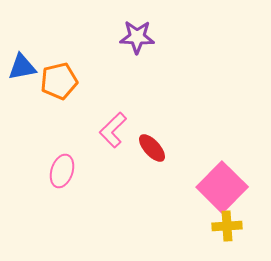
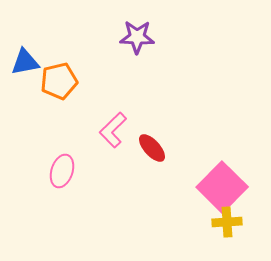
blue triangle: moved 3 px right, 5 px up
yellow cross: moved 4 px up
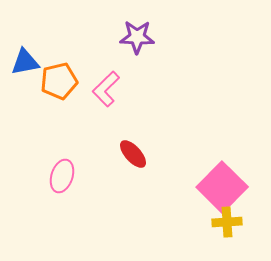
pink L-shape: moved 7 px left, 41 px up
red ellipse: moved 19 px left, 6 px down
pink ellipse: moved 5 px down
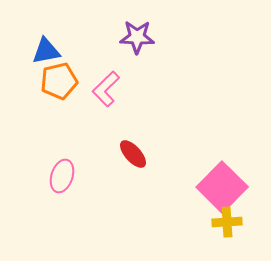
blue triangle: moved 21 px right, 11 px up
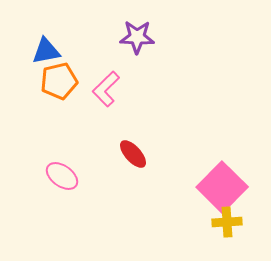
pink ellipse: rotated 72 degrees counterclockwise
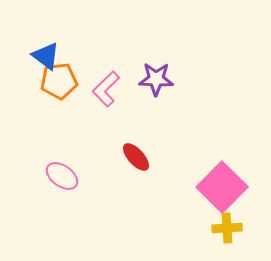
purple star: moved 19 px right, 42 px down
blue triangle: moved 5 px down; rotated 48 degrees clockwise
orange pentagon: rotated 6 degrees clockwise
red ellipse: moved 3 px right, 3 px down
yellow cross: moved 6 px down
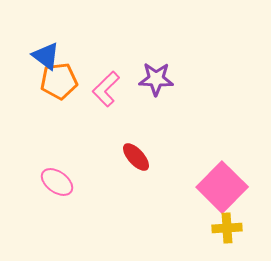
pink ellipse: moved 5 px left, 6 px down
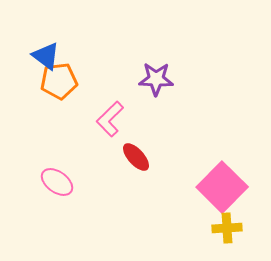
pink L-shape: moved 4 px right, 30 px down
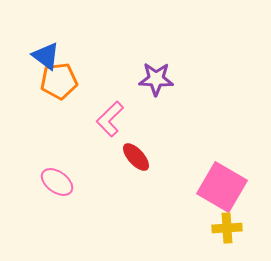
pink square: rotated 15 degrees counterclockwise
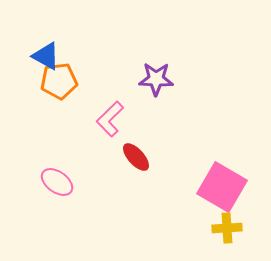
blue triangle: rotated 8 degrees counterclockwise
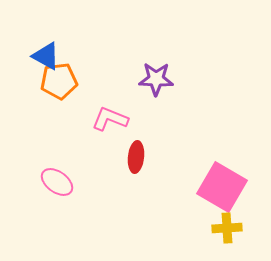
pink L-shape: rotated 66 degrees clockwise
red ellipse: rotated 48 degrees clockwise
